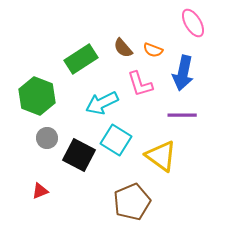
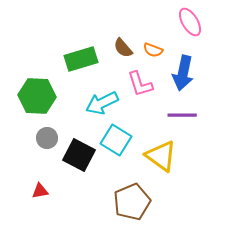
pink ellipse: moved 3 px left, 1 px up
green rectangle: rotated 16 degrees clockwise
green hexagon: rotated 18 degrees counterclockwise
red triangle: rotated 12 degrees clockwise
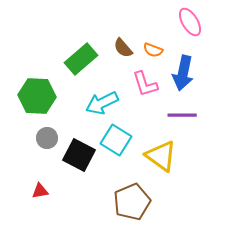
green rectangle: rotated 24 degrees counterclockwise
pink L-shape: moved 5 px right
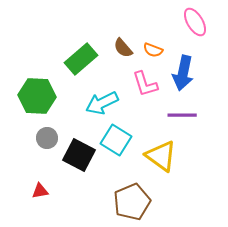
pink ellipse: moved 5 px right
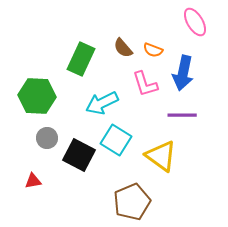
green rectangle: rotated 24 degrees counterclockwise
red triangle: moved 7 px left, 10 px up
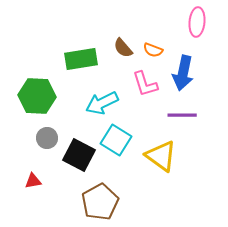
pink ellipse: moved 2 px right; rotated 36 degrees clockwise
green rectangle: rotated 56 degrees clockwise
brown pentagon: moved 32 px left; rotated 6 degrees counterclockwise
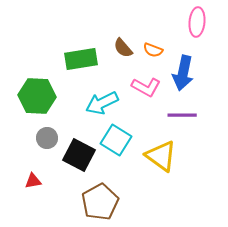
pink L-shape: moved 1 px right, 3 px down; rotated 44 degrees counterclockwise
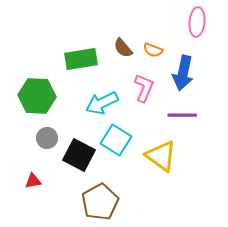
pink L-shape: moved 2 px left, 1 px down; rotated 96 degrees counterclockwise
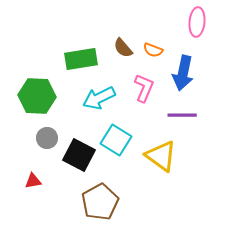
cyan arrow: moved 3 px left, 5 px up
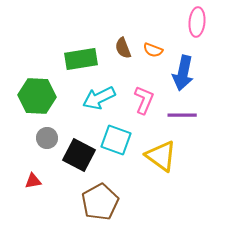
brown semicircle: rotated 20 degrees clockwise
pink L-shape: moved 12 px down
cyan square: rotated 12 degrees counterclockwise
